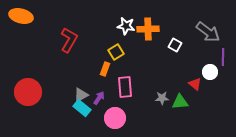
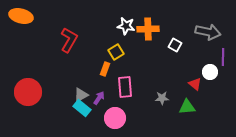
gray arrow: rotated 25 degrees counterclockwise
green triangle: moved 7 px right, 5 px down
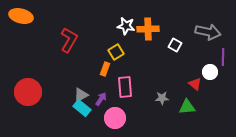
purple arrow: moved 2 px right, 1 px down
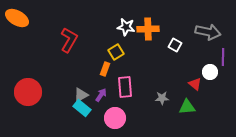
orange ellipse: moved 4 px left, 2 px down; rotated 15 degrees clockwise
white star: moved 1 px down
purple arrow: moved 4 px up
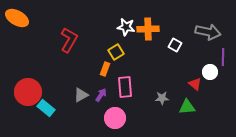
cyan rectangle: moved 36 px left
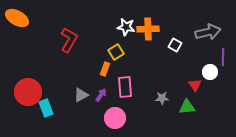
gray arrow: rotated 25 degrees counterclockwise
red triangle: moved 1 px down; rotated 16 degrees clockwise
cyan rectangle: rotated 30 degrees clockwise
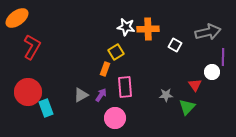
orange ellipse: rotated 65 degrees counterclockwise
red L-shape: moved 37 px left, 7 px down
white circle: moved 2 px right
gray star: moved 4 px right, 3 px up
green triangle: rotated 42 degrees counterclockwise
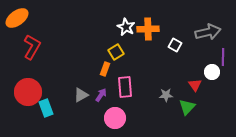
white star: rotated 18 degrees clockwise
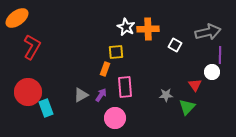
yellow square: rotated 28 degrees clockwise
purple line: moved 3 px left, 2 px up
